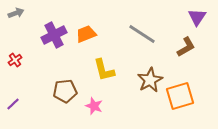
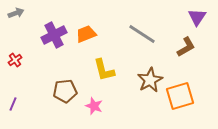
purple line: rotated 24 degrees counterclockwise
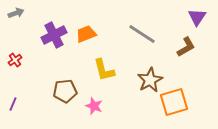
orange square: moved 6 px left, 6 px down
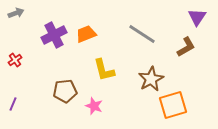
brown star: moved 1 px right, 1 px up
orange square: moved 1 px left, 3 px down
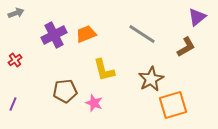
purple triangle: rotated 18 degrees clockwise
pink star: moved 3 px up
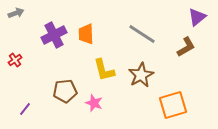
orange trapezoid: rotated 70 degrees counterclockwise
brown star: moved 10 px left, 4 px up
purple line: moved 12 px right, 5 px down; rotated 16 degrees clockwise
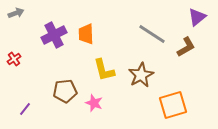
gray line: moved 10 px right
red cross: moved 1 px left, 1 px up
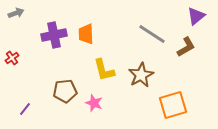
purple triangle: moved 1 px left, 1 px up
purple cross: rotated 15 degrees clockwise
red cross: moved 2 px left, 1 px up
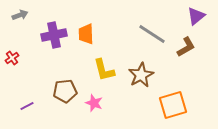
gray arrow: moved 4 px right, 2 px down
purple line: moved 2 px right, 3 px up; rotated 24 degrees clockwise
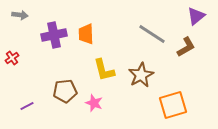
gray arrow: rotated 28 degrees clockwise
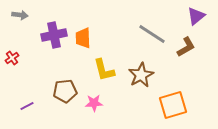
orange trapezoid: moved 3 px left, 4 px down
pink star: rotated 24 degrees counterclockwise
